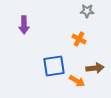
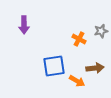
gray star: moved 14 px right, 20 px down; rotated 16 degrees counterclockwise
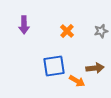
orange cross: moved 12 px left, 8 px up; rotated 16 degrees clockwise
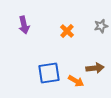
purple arrow: rotated 12 degrees counterclockwise
gray star: moved 5 px up
blue square: moved 5 px left, 7 px down
orange arrow: moved 1 px left
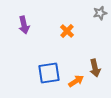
gray star: moved 1 px left, 13 px up
brown arrow: rotated 84 degrees clockwise
orange arrow: rotated 63 degrees counterclockwise
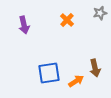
orange cross: moved 11 px up
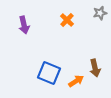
blue square: rotated 30 degrees clockwise
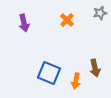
purple arrow: moved 2 px up
orange arrow: rotated 133 degrees clockwise
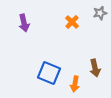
orange cross: moved 5 px right, 2 px down
orange arrow: moved 1 px left, 3 px down
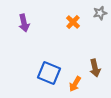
orange cross: moved 1 px right
orange arrow: rotated 21 degrees clockwise
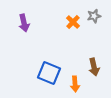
gray star: moved 6 px left, 3 px down
brown arrow: moved 1 px left, 1 px up
orange arrow: rotated 35 degrees counterclockwise
